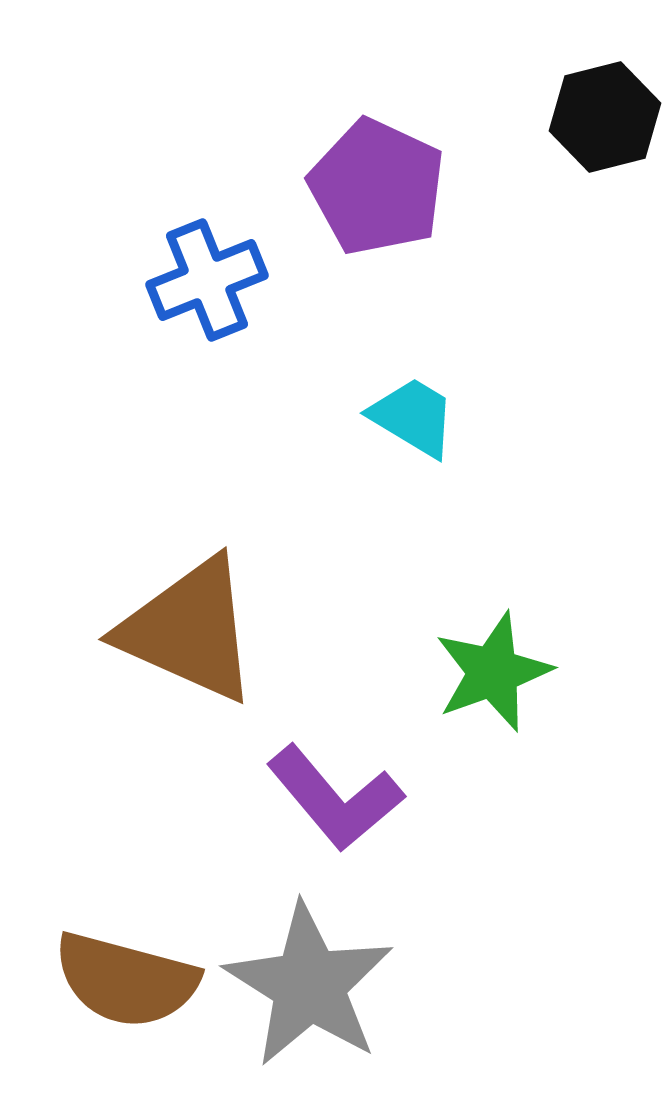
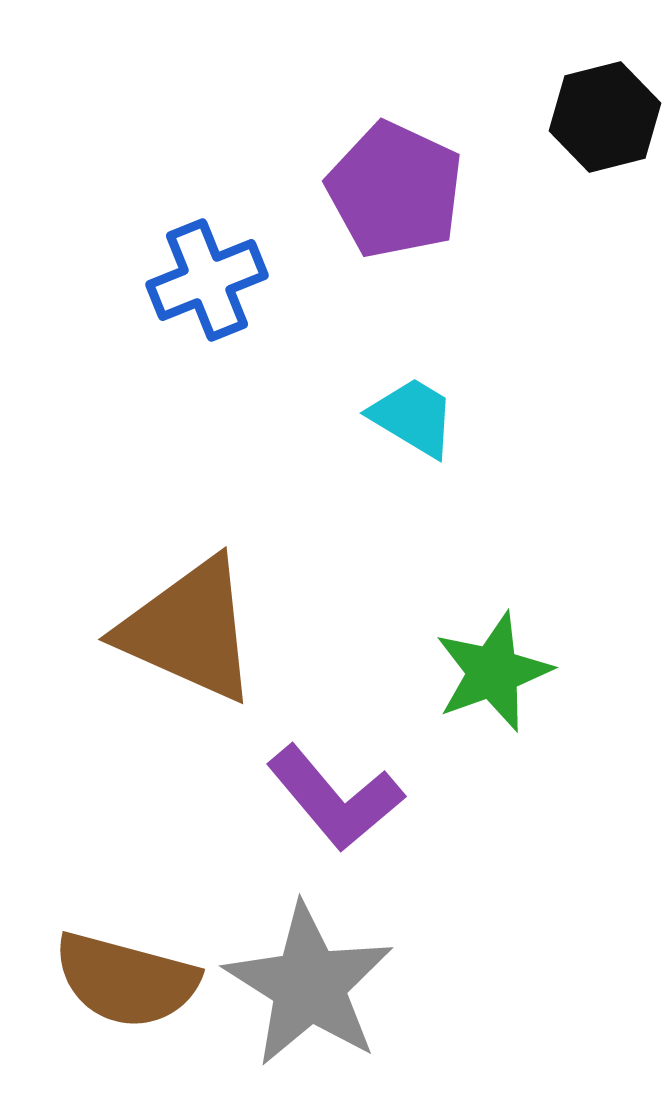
purple pentagon: moved 18 px right, 3 px down
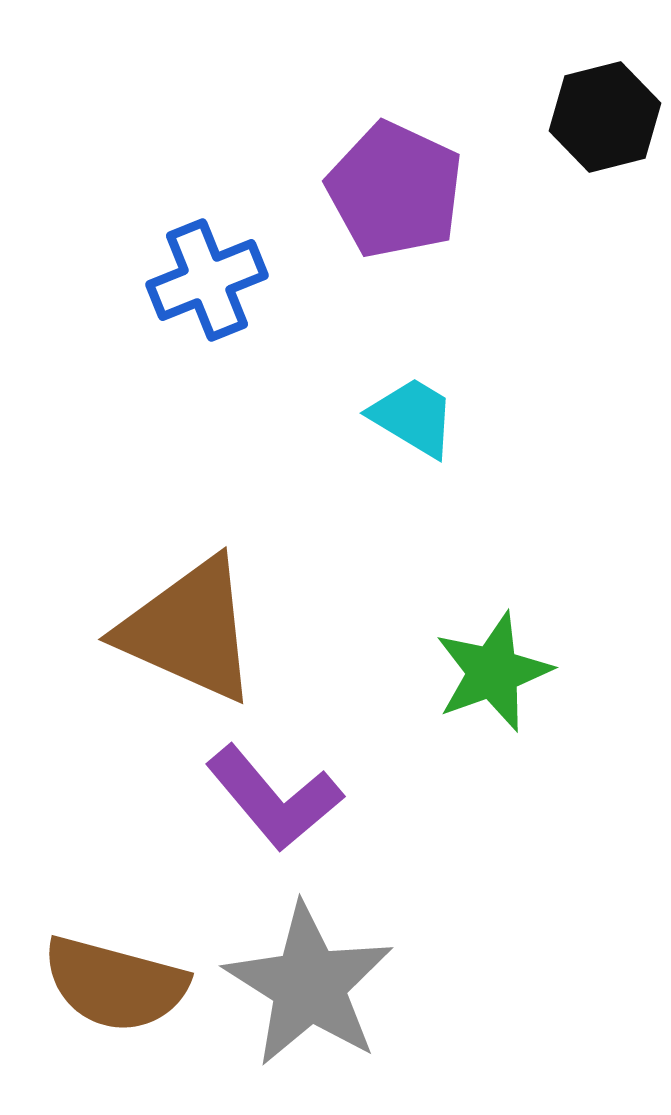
purple L-shape: moved 61 px left
brown semicircle: moved 11 px left, 4 px down
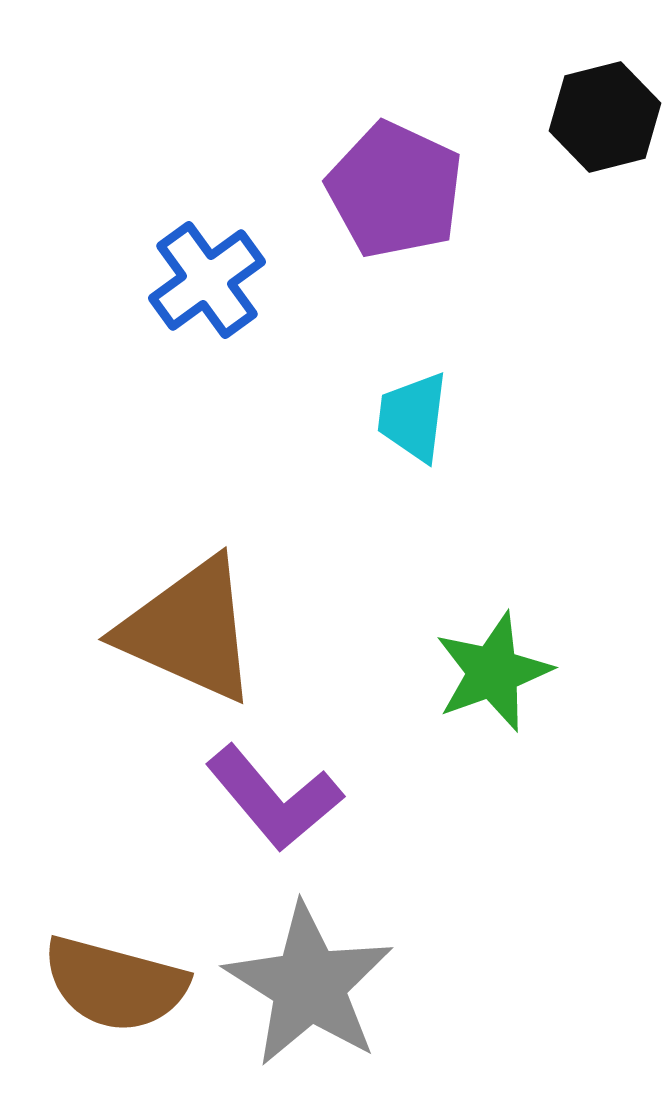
blue cross: rotated 14 degrees counterclockwise
cyan trapezoid: rotated 114 degrees counterclockwise
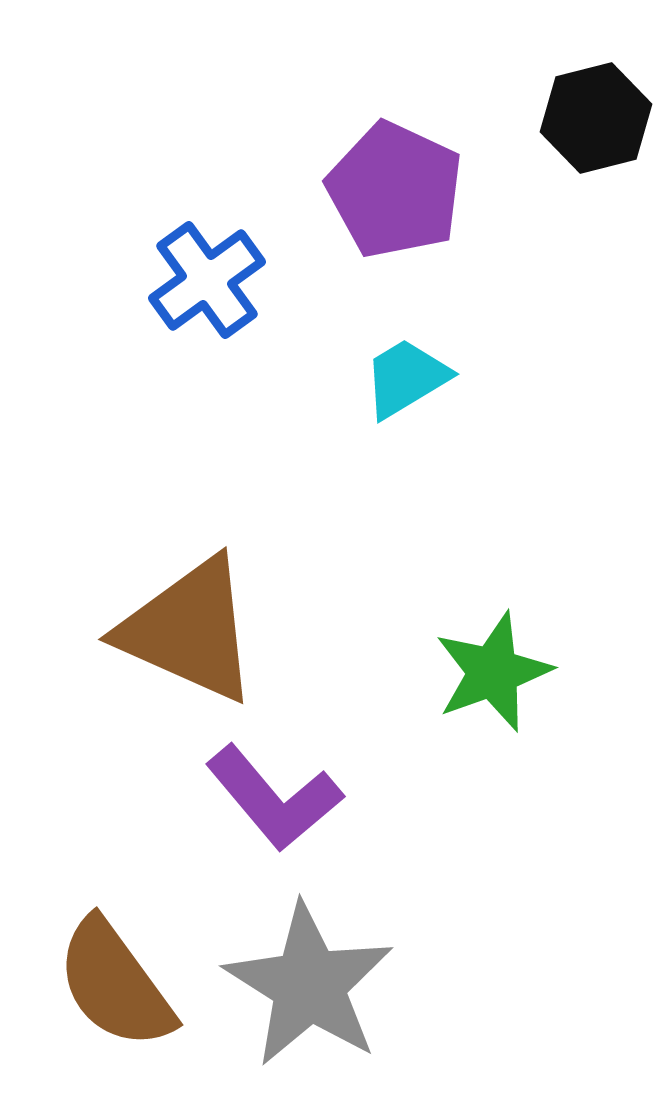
black hexagon: moved 9 px left, 1 px down
cyan trapezoid: moved 7 px left, 39 px up; rotated 52 degrees clockwise
brown semicircle: rotated 39 degrees clockwise
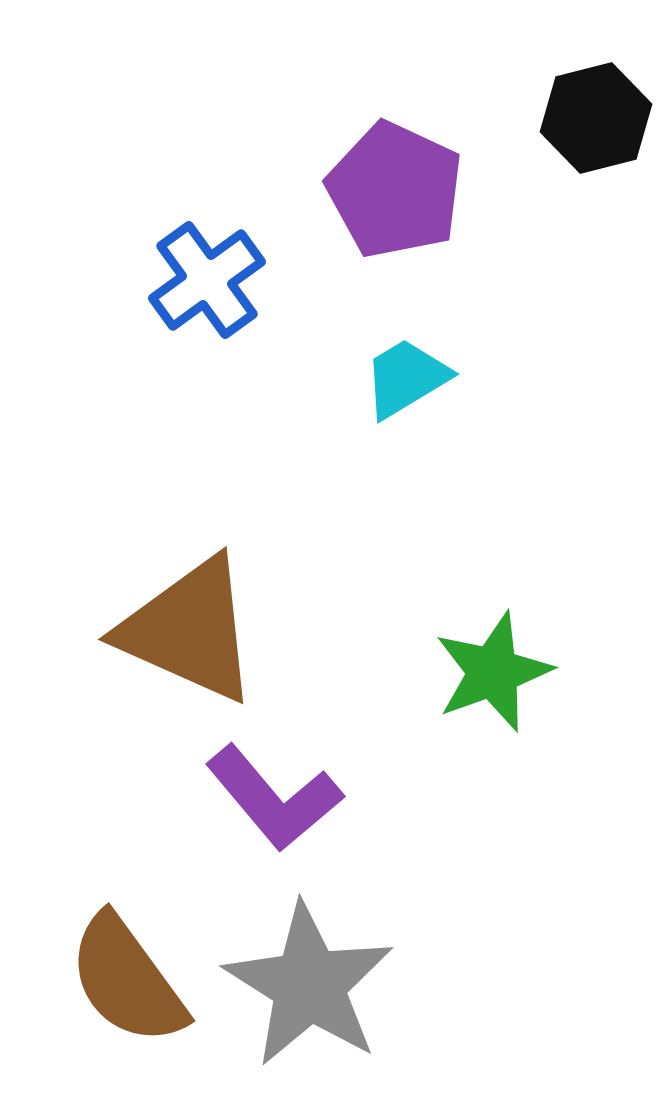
brown semicircle: moved 12 px right, 4 px up
